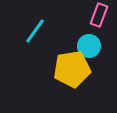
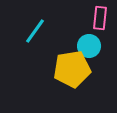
pink rectangle: moved 1 px right, 3 px down; rotated 15 degrees counterclockwise
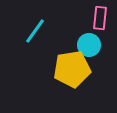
cyan circle: moved 1 px up
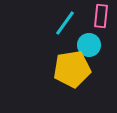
pink rectangle: moved 1 px right, 2 px up
cyan line: moved 30 px right, 8 px up
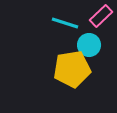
pink rectangle: rotated 40 degrees clockwise
cyan line: rotated 72 degrees clockwise
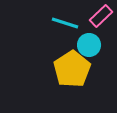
yellow pentagon: rotated 24 degrees counterclockwise
